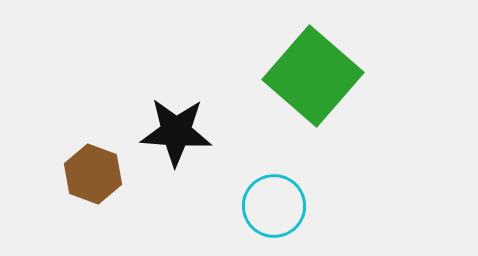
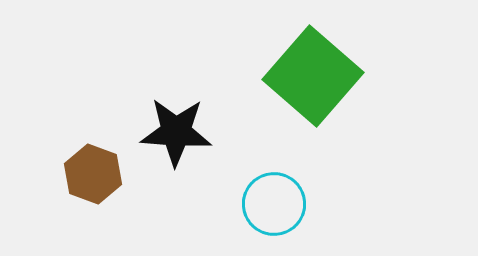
cyan circle: moved 2 px up
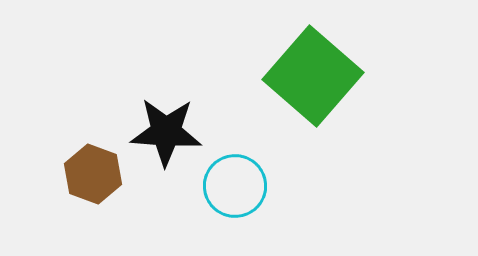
black star: moved 10 px left
cyan circle: moved 39 px left, 18 px up
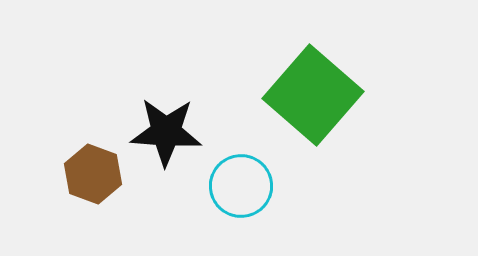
green square: moved 19 px down
cyan circle: moved 6 px right
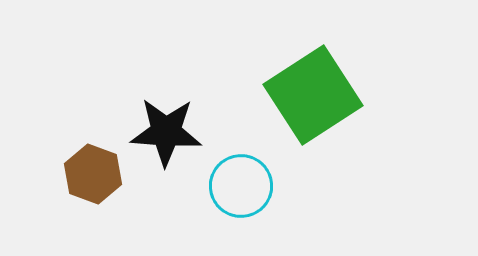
green square: rotated 16 degrees clockwise
